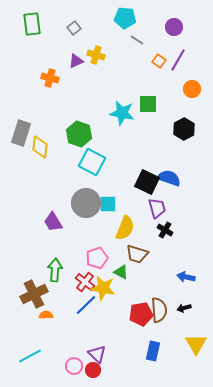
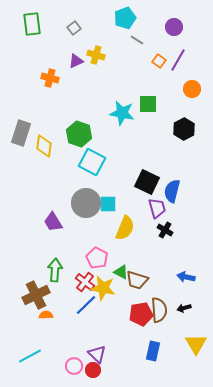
cyan pentagon at (125, 18): rotated 25 degrees counterclockwise
yellow diamond at (40, 147): moved 4 px right, 1 px up
blue semicircle at (169, 178): moved 3 px right, 13 px down; rotated 95 degrees counterclockwise
brown trapezoid at (137, 254): moved 26 px down
pink pentagon at (97, 258): rotated 25 degrees counterclockwise
brown cross at (34, 294): moved 2 px right, 1 px down
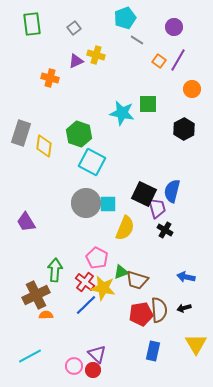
black square at (147, 182): moved 3 px left, 12 px down
purple trapezoid at (53, 222): moved 27 px left
green triangle at (121, 272): rotated 49 degrees counterclockwise
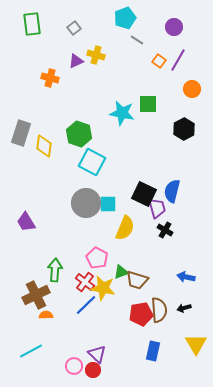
cyan line at (30, 356): moved 1 px right, 5 px up
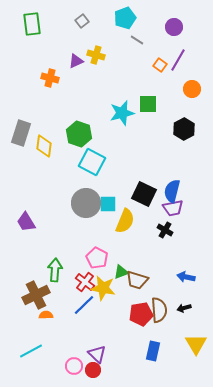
gray square at (74, 28): moved 8 px right, 7 px up
orange square at (159, 61): moved 1 px right, 4 px down
cyan star at (122, 113): rotated 25 degrees counterclockwise
purple trapezoid at (157, 208): moved 16 px right; rotated 95 degrees clockwise
yellow semicircle at (125, 228): moved 7 px up
blue line at (86, 305): moved 2 px left
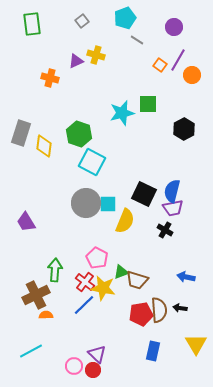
orange circle at (192, 89): moved 14 px up
black arrow at (184, 308): moved 4 px left; rotated 24 degrees clockwise
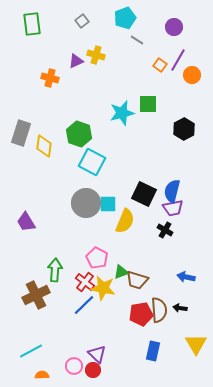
orange semicircle at (46, 315): moved 4 px left, 60 px down
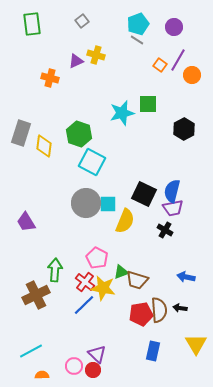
cyan pentagon at (125, 18): moved 13 px right, 6 px down
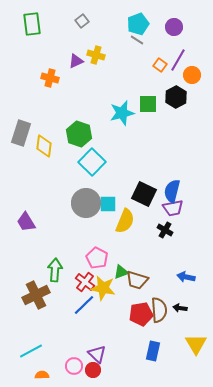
black hexagon at (184, 129): moved 8 px left, 32 px up
cyan square at (92, 162): rotated 16 degrees clockwise
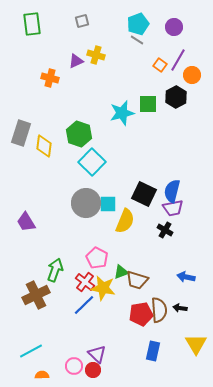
gray square at (82, 21): rotated 24 degrees clockwise
green arrow at (55, 270): rotated 15 degrees clockwise
